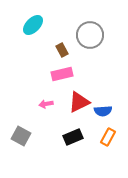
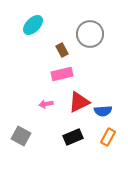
gray circle: moved 1 px up
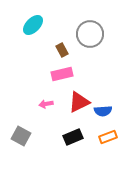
orange rectangle: rotated 42 degrees clockwise
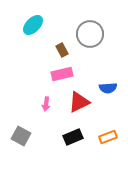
pink arrow: rotated 72 degrees counterclockwise
blue semicircle: moved 5 px right, 23 px up
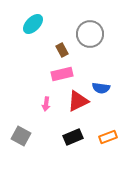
cyan ellipse: moved 1 px up
blue semicircle: moved 7 px left; rotated 12 degrees clockwise
red triangle: moved 1 px left, 1 px up
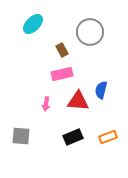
gray circle: moved 2 px up
blue semicircle: moved 2 px down; rotated 96 degrees clockwise
red triangle: rotated 30 degrees clockwise
gray square: rotated 24 degrees counterclockwise
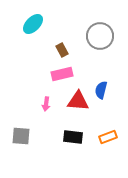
gray circle: moved 10 px right, 4 px down
black rectangle: rotated 30 degrees clockwise
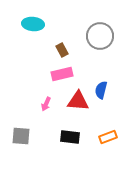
cyan ellipse: rotated 50 degrees clockwise
pink arrow: rotated 16 degrees clockwise
black rectangle: moved 3 px left
